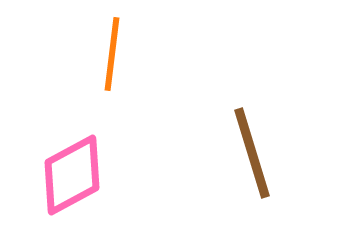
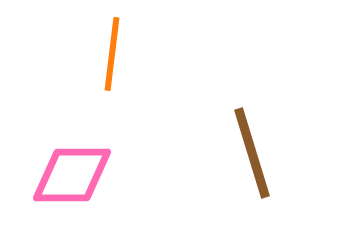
pink diamond: rotated 28 degrees clockwise
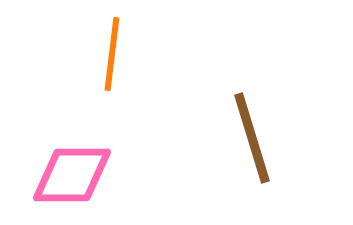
brown line: moved 15 px up
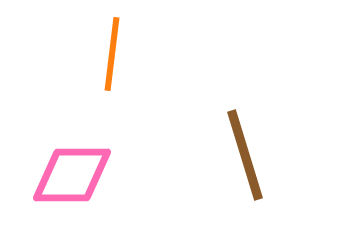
brown line: moved 7 px left, 17 px down
